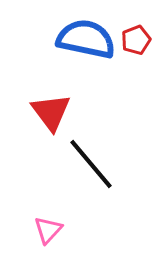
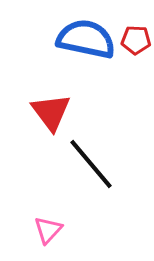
red pentagon: rotated 24 degrees clockwise
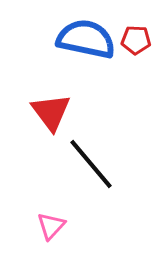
pink triangle: moved 3 px right, 4 px up
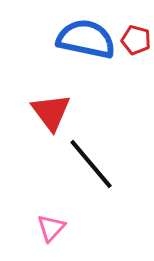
red pentagon: rotated 12 degrees clockwise
pink triangle: moved 2 px down
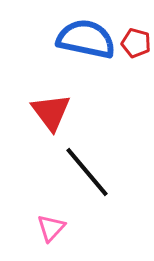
red pentagon: moved 3 px down
black line: moved 4 px left, 8 px down
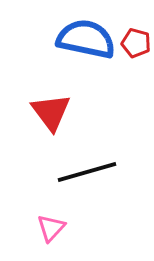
black line: rotated 66 degrees counterclockwise
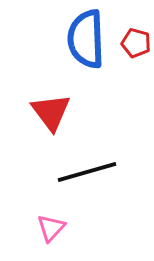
blue semicircle: rotated 104 degrees counterclockwise
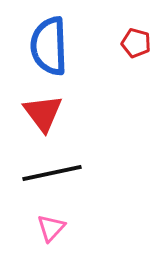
blue semicircle: moved 37 px left, 7 px down
red triangle: moved 8 px left, 1 px down
black line: moved 35 px left, 1 px down; rotated 4 degrees clockwise
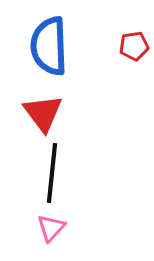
red pentagon: moved 2 px left, 3 px down; rotated 24 degrees counterclockwise
black line: rotated 72 degrees counterclockwise
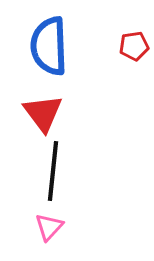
black line: moved 1 px right, 2 px up
pink triangle: moved 2 px left, 1 px up
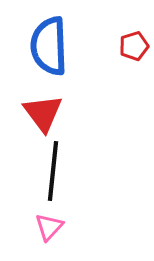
red pentagon: rotated 8 degrees counterclockwise
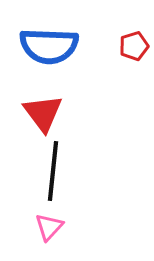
blue semicircle: rotated 86 degrees counterclockwise
